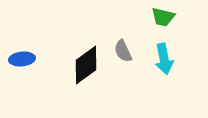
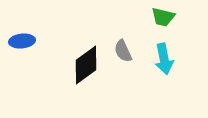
blue ellipse: moved 18 px up
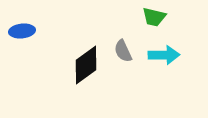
green trapezoid: moved 9 px left
blue ellipse: moved 10 px up
cyan arrow: moved 4 px up; rotated 80 degrees counterclockwise
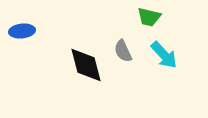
green trapezoid: moved 5 px left
cyan arrow: rotated 48 degrees clockwise
black diamond: rotated 69 degrees counterclockwise
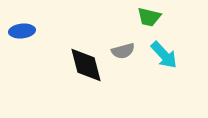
gray semicircle: rotated 80 degrees counterclockwise
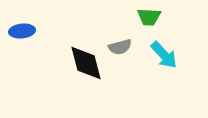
green trapezoid: rotated 10 degrees counterclockwise
gray semicircle: moved 3 px left, 4 px up
black diamond: moved 2 px up
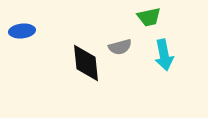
green trapezoid: rotated 15 degrees counterclockwise
cyan arrow: rotated 32 degrees clockwise
black diamond: rotated 9 degrees clockwise
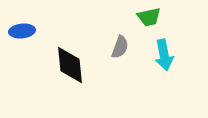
gray semicircle: rotated 55 degrees counterclockwise
black diamond: moved 16 px left, 2 px down
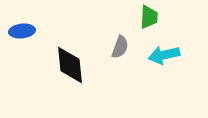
green trapezoid: rotated 75 degrees counterclockwise
cyan arrow: rotated 88 degrees clockwise
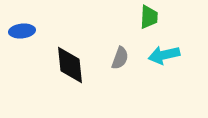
gray semicircle: moved 11 px down
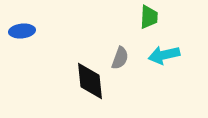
black diamond: moved 20 px right, 16 px down
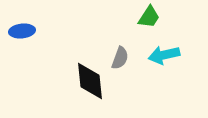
green trapezoid: rotated 30 degrees clockwise
